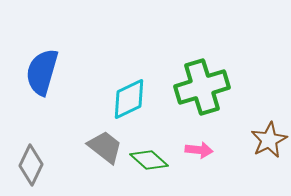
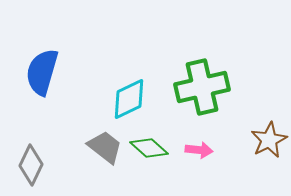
green cross: rotated 4 degrees clockwise
green diamond: moved 12 px up
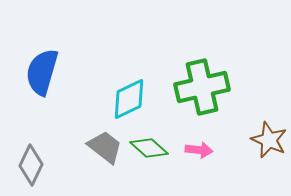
brown star: rotated 21 degrees counterclockwise
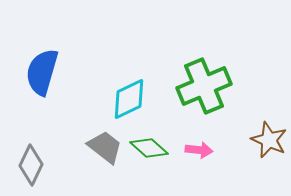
green cross: moved 2 px right, 1 px up; rotated 10 degrees counterclockwise
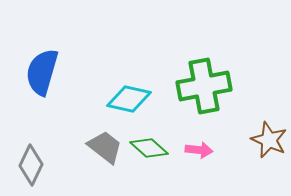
green cross: rotated 12 degrees clockwise
cyan diamond: rotated 39 degrees clockwise
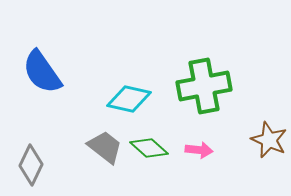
blue semicircle: rotated 51 degrees counterclockwise
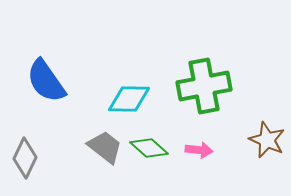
blue semicircle: moved 4 px right, 9 px down
cyan diamond: rotated 12 degrees counterclockwise
brown star: moved 2 px left
gray diamond: moved 6 px left, 7 px up
